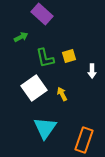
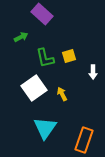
white arrow: moved 1 px right, 1 px down
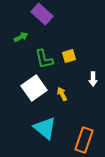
green L-shape: moved 1 px left, 1 px down
white arrow: moved 7 px down
cyan triangle: rotated 25 degrees counterclockwise
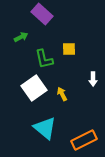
yellow square: moved 7 px up; rotated 16 degrees clockwise
orange rectangle: rotated 45 degrees clockwise
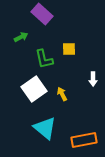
white square: moved 1 px down
orange rectangle: rotated 15 degrees clockwise
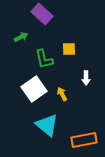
white arrow: moved 7 px left, 1 px up
cyan triangle: moved 2 px right, 3 px up
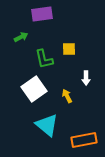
purple rectangle: rotated 50 degrees counterclockwise
yellow arrow: moved 5 px right, 2 px down
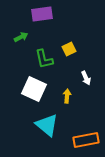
yellow square: rotated 24 degrees counterclockwise
white arrow: rotated 24 degrees counterclockwise
white square: rotated 30 degrees counterclockwise
yellow arrow: rotated 32 degrees clockwise
orange rectangle: moved 2 px right
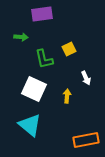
green arrow: rotated 32 degrees clockwise
cyan triangle: moved 17 px left
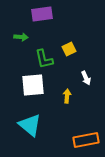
white square: moved 1 px left, 4 px up; rotated 30 degrees counterclockwise
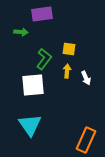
green arrow: moved 5 px up
yellow square: rotated 32 degrees clockwise
green L-shape: rotated 130 degrees counterclockwise
yellow arrow: moved 25 px up
cyan triangle: rotated 15 degrees clockwise
orange rectangle: rotated 55 degrees counterclockwise
